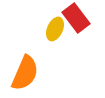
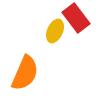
yellow ellipse: moved 2 px down
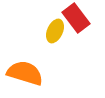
orange semicircle: rotated 96 degrees counterclockwise
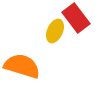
orange semicircle: moved 3 px left, 7 px up
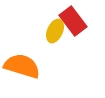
red rectangle: moved 3 px left, 3 px down
